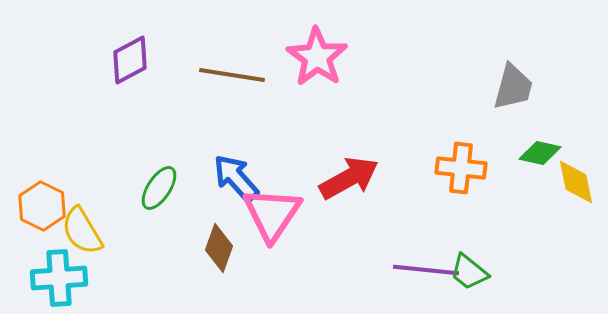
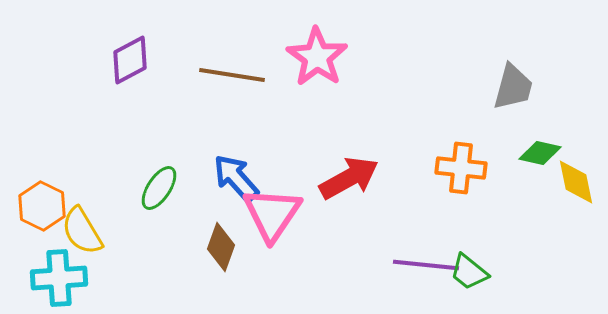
brown diamond: moved 2 px right, 1 px up
purple line: moved 5 px up
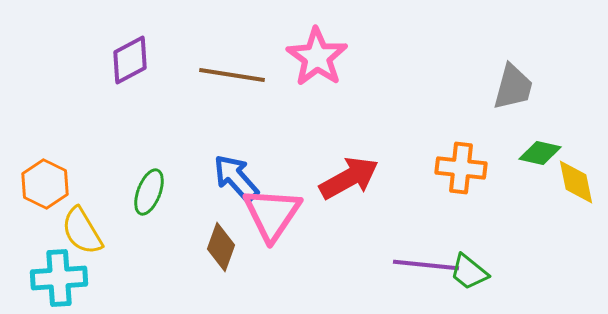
green ellipse: moved 10 px left, 4 px down; rotated 12 degrees counterclockwise
orange hexagon: moved 3 px right, 22 px up
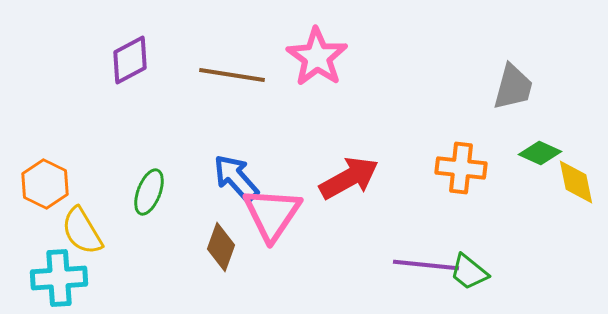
green diamond: rotated 12 degrees clockwise
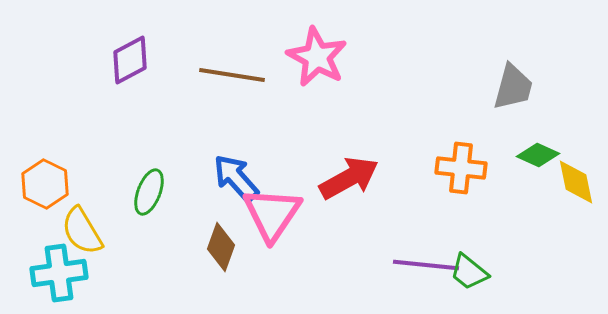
pink star: rotated 6 degrees counterclockwise
green diamond: moved 2 px left, 2 px down
cyan cross: moved 5 px up; rotated 4 degrees counterclockwise
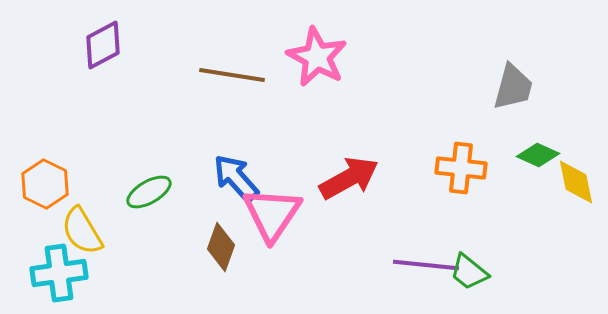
purple diamond: moved 27 px left, 15 px up
green ellipse: rotated 39 degrees clockwise
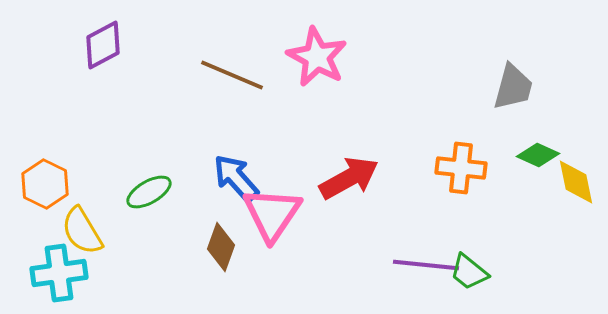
brown line: rotated 14 degrees clockwise
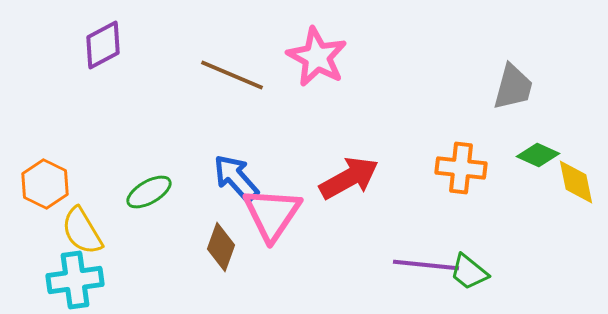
cyan cross: moved 16 px right, 7 px down
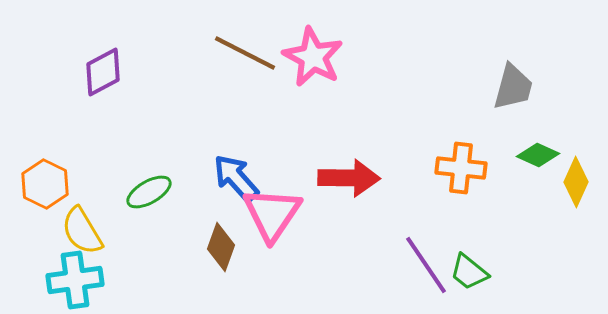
purple diamond: moved 27 px down
pink star: moved 4 px left
brown line: moved 13 px right, 22 px up; rotated 4 degrees clockwise
red arrow: rotated 30 degrees clockwise
yellow diamond: rotated 36 degrees clockwise
purple line: rotated 50 degrees clockwise
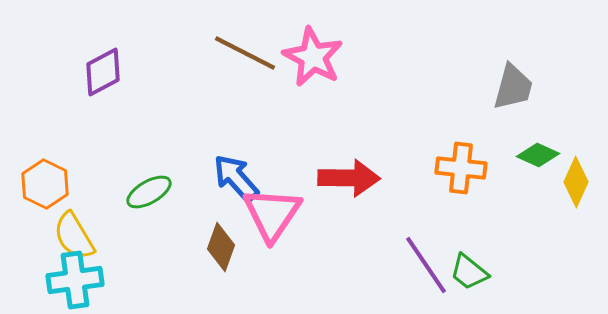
yellow semicircle: moved 8 px left, 5 px down
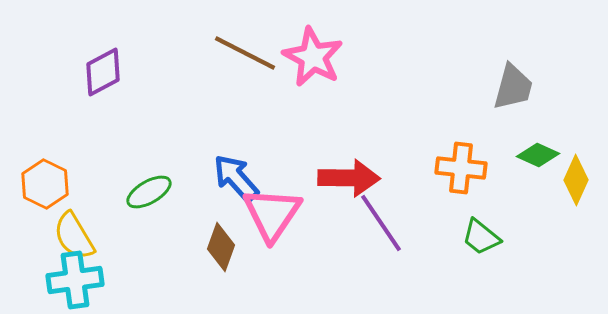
yellow diamond: moved 2 px up
purple line: moved 45 px left, 42 px up
green trapezoid: moved 12 px right, 35 px up
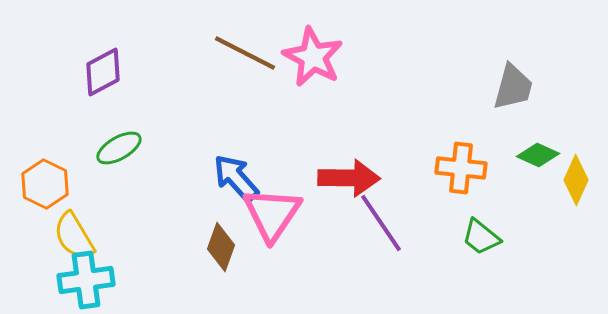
green ellipse: moved 30 px left, 44 px up
cyan cross: moved 11 px right
